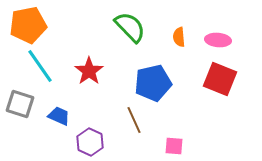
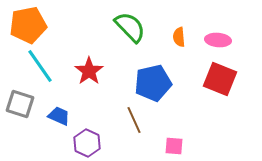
purple hexagon: moved 3 px left, 1 px down
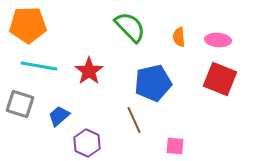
orange pentagon: rotated 9 degrees clockwise
cyan line: moved 1 px left; rotated 45 degrees counterclockwise
blue trapezoid: rotated 65 degrees counterclockwise
pink square: moved 1 px right
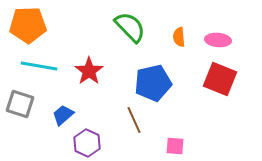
blue trapezoid: moved 4 px right, 1 px up
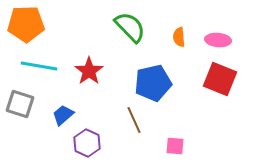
orange pentagon: moved 2 px left, 1 px up
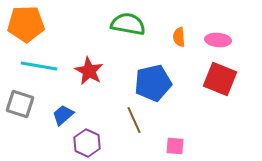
green semicircle: moved 2 px left, 3 px up; rotated 36 degrees counterclockwise
red star: rotated 8 degrees counterclockwise
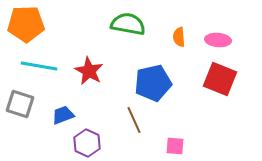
blue trapezoid: rotated 20 degrees clockwise
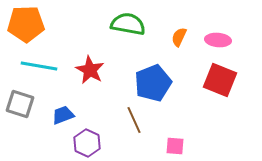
orange semicircle: rotated 30 degrees clockwise
red star: moved 1 px right, 1 px up
red square: moved 1 px down
blue pentagon: rotated 9 degrees counterclockwise
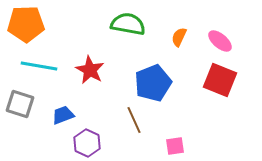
pink ellipse: moved 2 px right, 1 px down; rotated 35 degrees clockwise
pink square: rotated 12 degrees counterclockwise
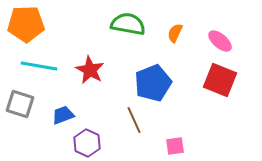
orange semicircle: moved 4 px left, 4 px up
